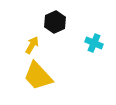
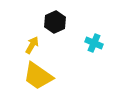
yellow trapezoid: rotated 12 degrees counterclockwise
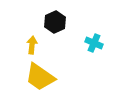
yellow arrow: rotated 24 degrees counterclockwise
yellow trapezoid: moved 2 px right, 1 px down
